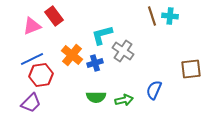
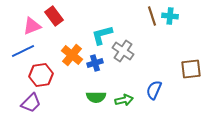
blue line: moved 9 px left, 8 px up
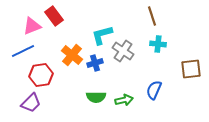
cyan cross: moved 12 px left, 28 px down
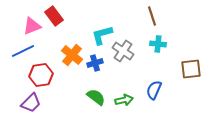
green semicircle: rotated 144 degrees counterclockwise
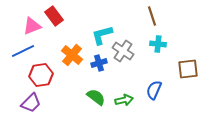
blue cross: moved 4 px right
brown square: moved 3 px left
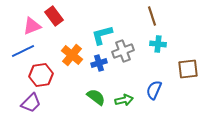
gray cross: rotated 35 degrees clockwise
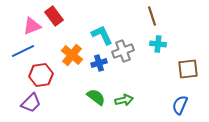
cyan L-shape: rotated 80 degrees clockwise
blue semicircle: moved 26 px right, 15 px down
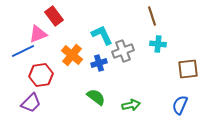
pink triangle: moved 6 px right, 8 px down
green arrow: moved 7 px right, 5 px down
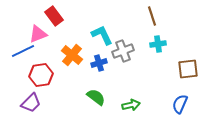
cyan cross: rotated 14 degrees counterclockwise
blue semicircle: moved 1 px up
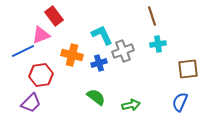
pink triangle: moved 3 px right, 1 px down
orange cross: rotated 25 degrees counterclockwise
blue semicircle: moved 2 px up
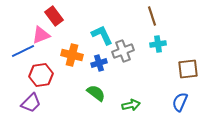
green semicircle: moved 4 px up
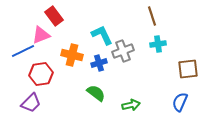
red hexagon: moved 1 px up
